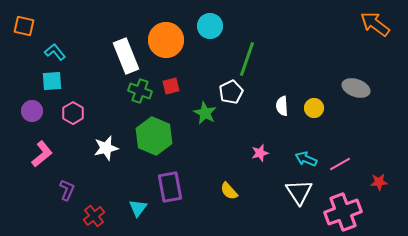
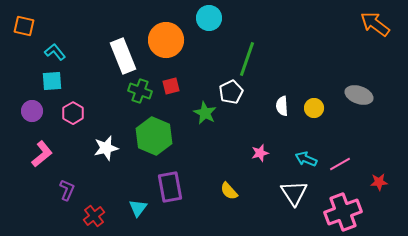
cyan circle: moved 1 px left, 8 px up
white rectangle: moved 3 px left
gray ellipse: moved 3 px right, 7 px down
white triangle: moved 5 px left, 1 px down
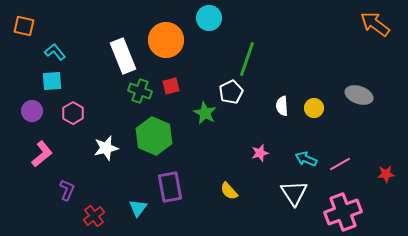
red star: moved 7 px right, 8 px up
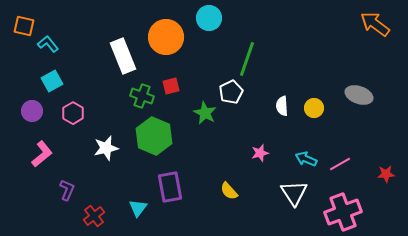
orange circle: moved 3 px up
cyan L-shape: moved 7 px left, 8 px up
cyan square: rotated 25 degrees counterclockwise
green cross: moved 2 px right, 5 px down
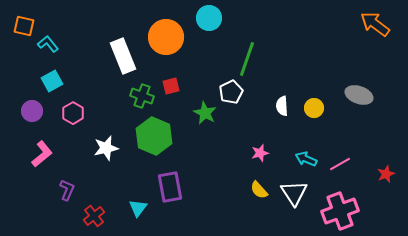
red star: rotated 18 degrees counterclockwise
yellow semicircle: moved 30 px right, 1 px up
pink cross: moved 3 px left, 1 px up
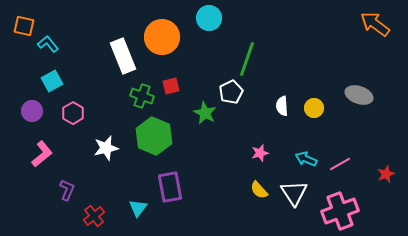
orange circle: moved 4 px left
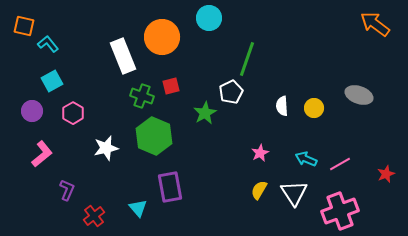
green star: rotated 15 degrees clockwise
pink star: rotated 12 degrees counterclockwise
yellow semicircle: rotated 72 degrees clockwise
cyan triangle: rotated 18 degrees counterclockwise
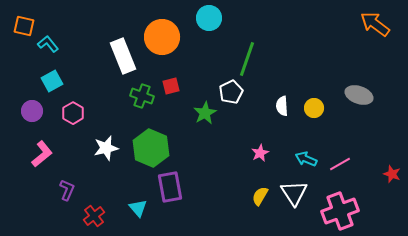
green hexagon: moved 3 px left, 12 px down
red star: moved 6 px right; rotated 30 degrees counterclockwise
yellow semicircle: moved 1 px right, 6 px down
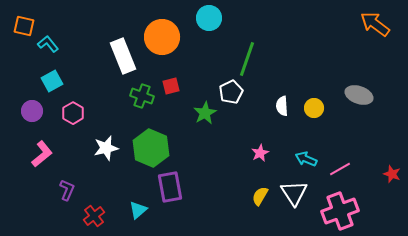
pink line: moved 5 px down
cyan triangle: moved 2 px down; rotated 30 degrees clockwise
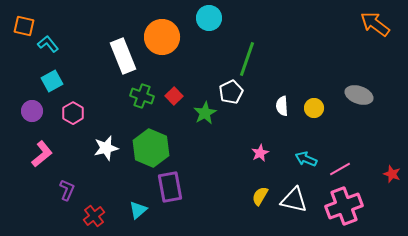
red square: moved 3 px right, 10 px down; rotated 30 degrees counterclockwise
white triangle: moved 7 px down; rotated 44 degrees counterclockwise
pink cross: moved 4 px right, 5 px up
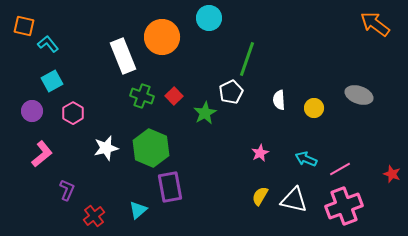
white semicircle: moved 3 px left, 6 px up
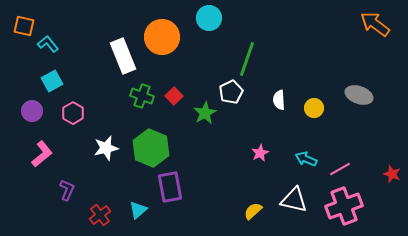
yellow semicircle: moved 7 px left, 15 px down; rotated 18 degrees clockwise
red cross: moved 6 px right, 1 px up
